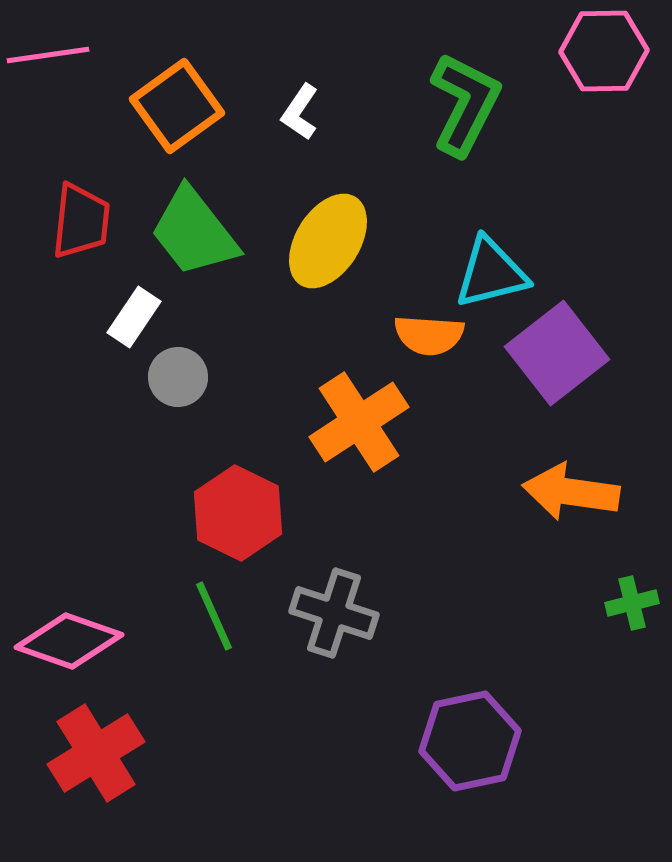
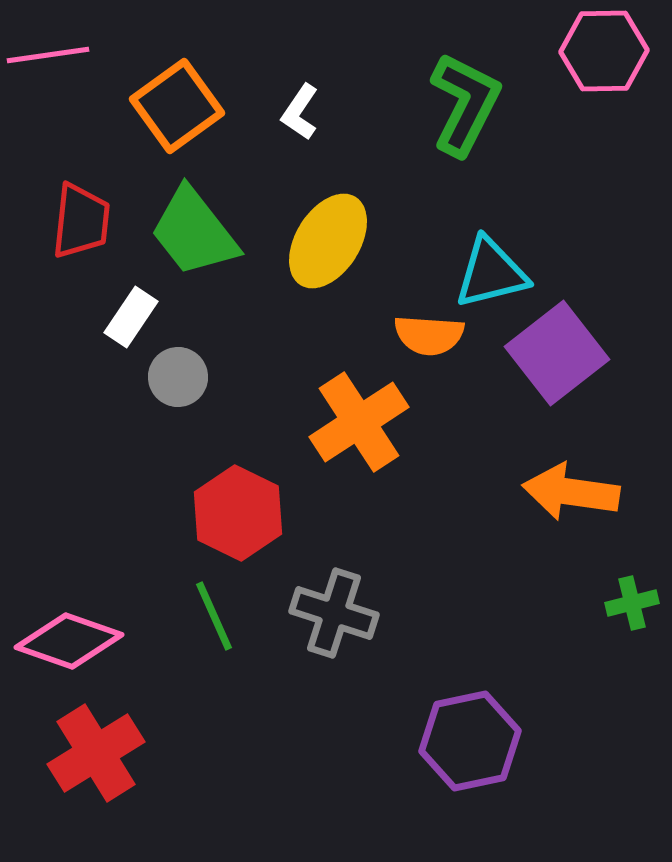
white rectangle: moved 3 px left
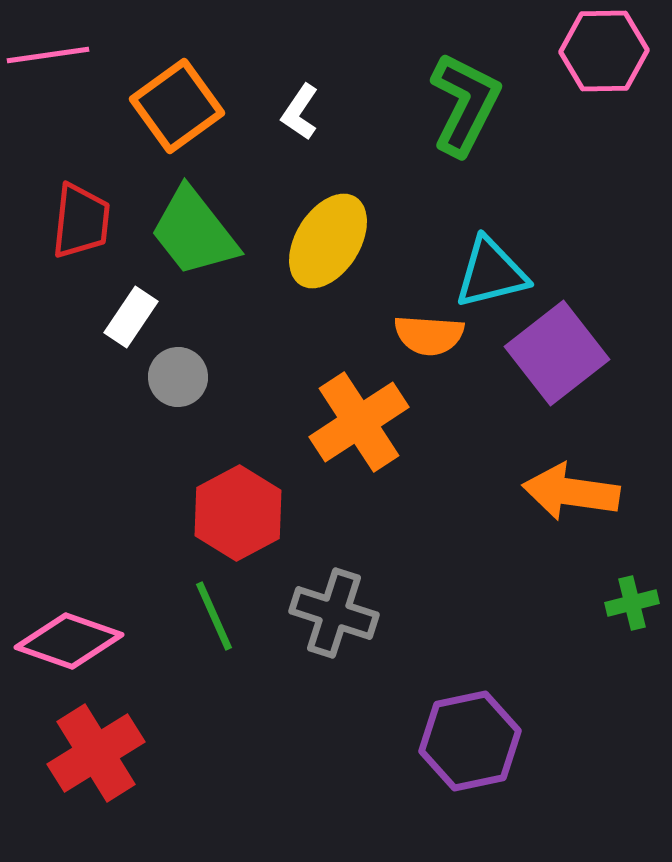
red hexagon: rotated 6 degrees clockwise
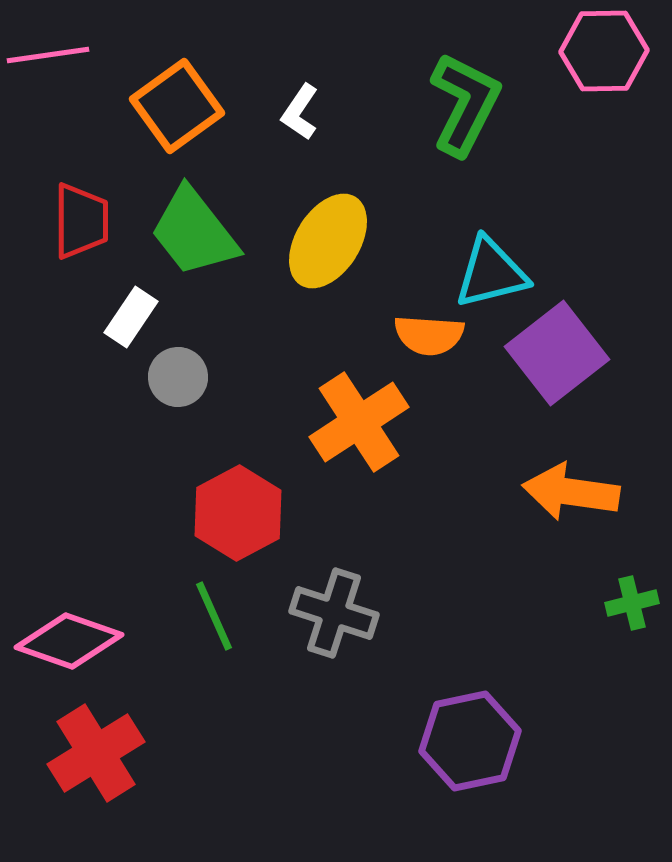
red trapezoid: rotated 6 degrees counterclockwise
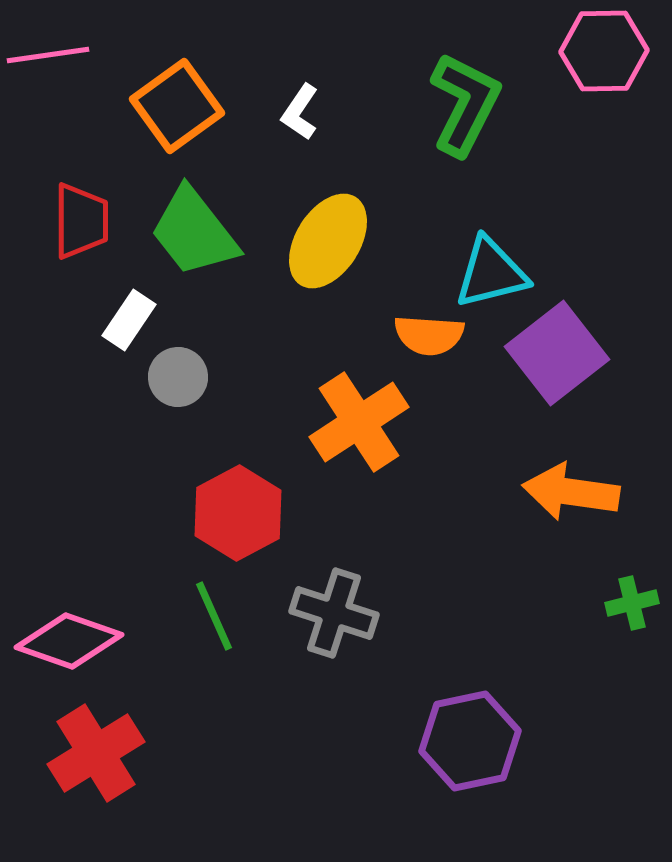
white rectangle: moved 2 px left, 3 px down
